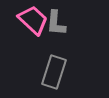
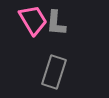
pink trapezoid: rotated 16 degrees clockwise
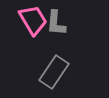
gray rectangle: rotated 16 degrees clockwise
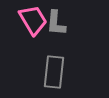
gray rectangle: rotated 28 degrees counterclockwise
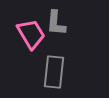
pink trapezoid: moved 2 px left, 14 px down
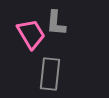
gray rectangle: moved 4 px left, 2 px down
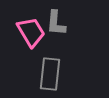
pink trapezoid: moved 2 px up
